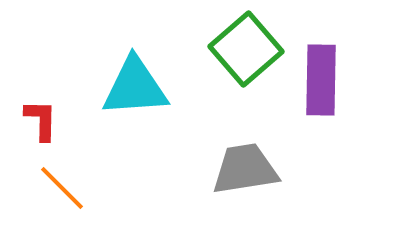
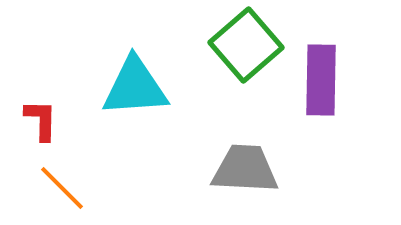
green square: moved 4 px up
gray trapezoid: rotated 12 degrees clockwise
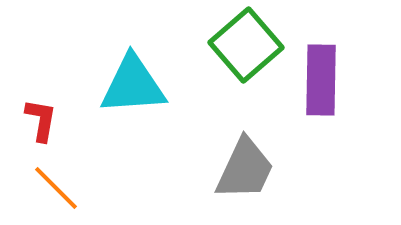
cyan triangle: moved 2 px left, 2 px up
red L-shape: rotated 9 degrees clockwise
gray trapezoid: rotated 112 degrees clockwise
orange line: moved 6 px left
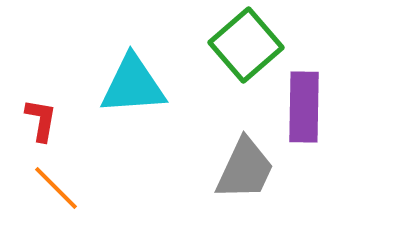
purple rectangle: moved 17 px left, 27 px down
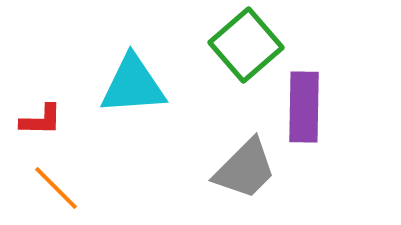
red L-shape: rotated 81 degrees clockwise
gray trapezoid: rotated 20 degrees clockwise
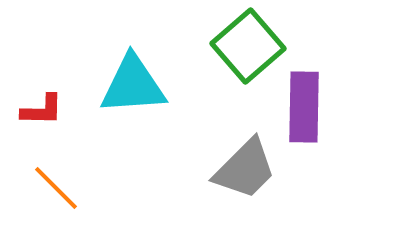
green square: moved 2 px right, 1 px down
red L-shape: moved 1 px right, 10 px up
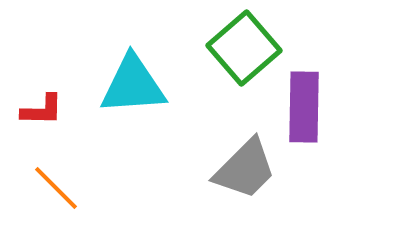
green square: moved 4 px left, 2 px down
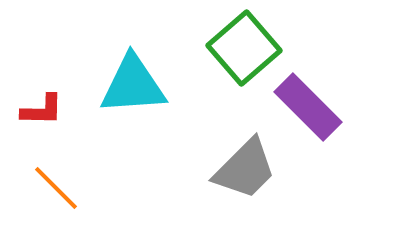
purple rectangle: moved 4 px right; rotated 46 degrees counterclockwise
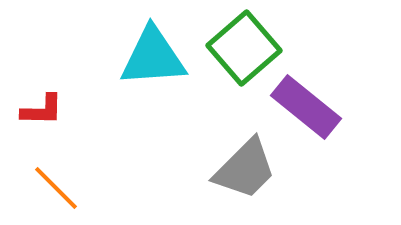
cyan triangle: moved 20 px right, 28 px up
purple rectangle: moved 2 px left; rotated 6 degrees counterclockwise
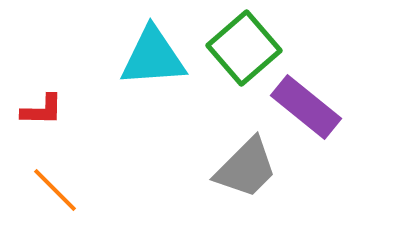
gray trapezoid: moved 1 px right, 1 px up
orange line: moved 1 px left, 2 px down
